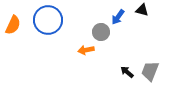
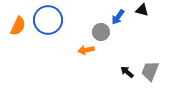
orange semicircle: moved 5 px right, 1 px down
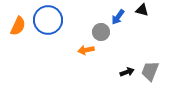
black arrow: rotated 120 degrees clockwise
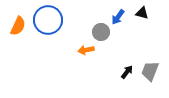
black triangle: moved 3 px down
black arrow: rotated 32 degrees counterclockwise
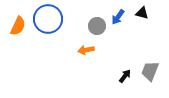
blue circle: moved 1 px up
gray circle: moved 4 px left, 6 px up
black arrow: moved 2 px left, 4 px down
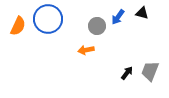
black arrow: moved 2 px right, 3 px up
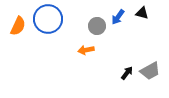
gray trapezoid: rotated 140 degrees counterclockwise
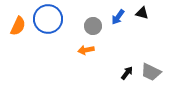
gray circle: moved 4 px left
gray trapezoid: moved 1 px right, 1 px down; rotated 55 degrees clockwise
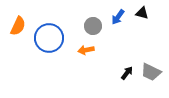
blue circle: moved 1 px right, 19 px down
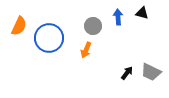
blue arrow: rotated 140 degrees clockwise
orange semicircle: moved 1 px right
orange arrow: rotated 56 degrees counterclockwise
